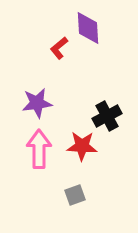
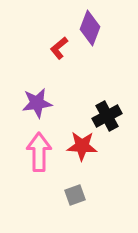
purple diamond: moved 2 px right; rotated 24 degrees clockwise
pink arrow: moved 3 px down
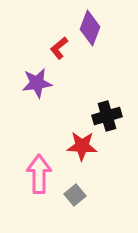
purple star: moved 20 px up
black cross: rotated 12 degrees clockwise
pink arrow: moved 22 px down
gray square: rotated 20 degrees counterclockwise
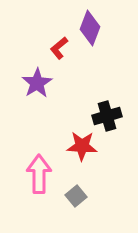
purple star: rotated 24 degrees counterclockwise
gray square: moved 1 px right, 1 px down
